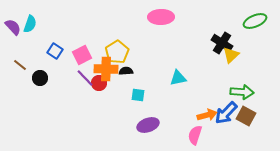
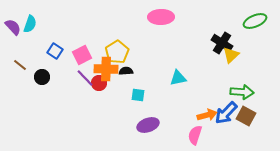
black circle: moved 2 px right, 1 px up
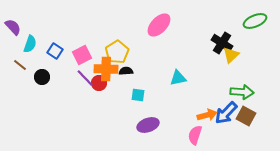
pink ellipse: moved 2 px left, 8 px down; rotated 45 degrees counterclockwise
cyan semicircle: moved 20 px down
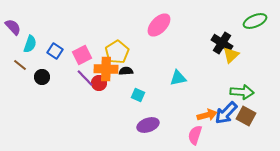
cyan square: rotated 16 degrees clockwise
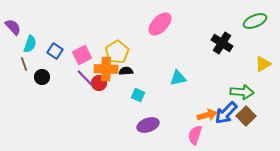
pink ellipse: moved 1 px right, 1 px up
yellow triangle: moved 32 px right, 9 px down; rotated 12 degrees clockwise
brown line: moved 4 px right, 1 px up; rotated 32 degrees clockwise
brown square: rotated 18 degrees clockwise
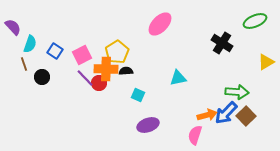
yellow triangle: moved 3 px right, 2 px up
green arrow: moved 5 px left
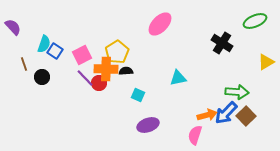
cyan semicircle: moved 14 px right
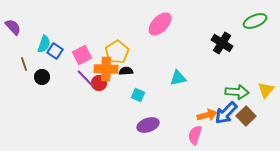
yellow triangle: moved 28 px down; rotated 18 degrees counterclockwise
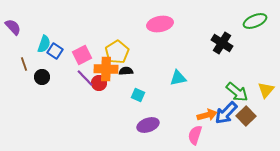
pink ellipse: rotated 35 degrees clockwise
green arrow: rotated 35 degrees clockwise
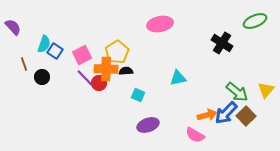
pink semicircle: rotated 78 degrees counterclockwise
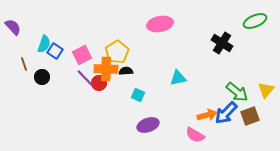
brown square: moved 4 px right; rotated 24 degrees clockwise
